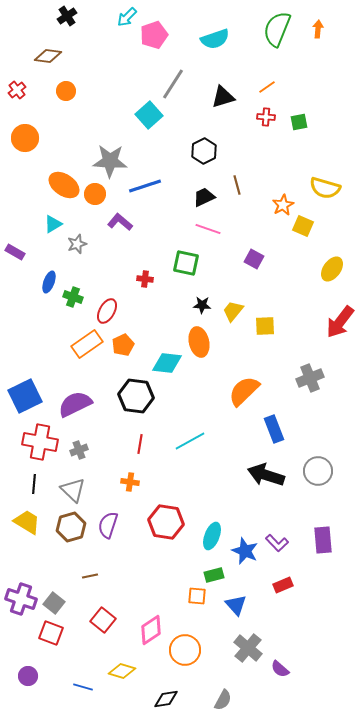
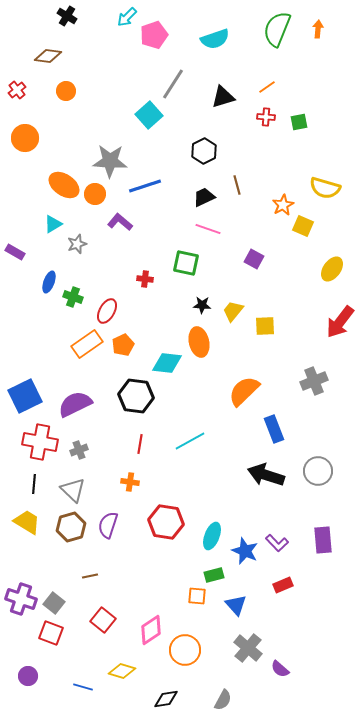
black cross at (67, 16): rotated 24 degrees counterclockwise
gray cross at (310, 378): moved 4 px right, 3 px down
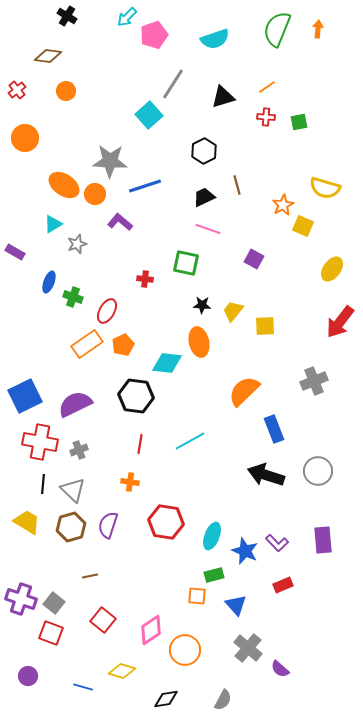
black line at (34, 484): moved 9 px right
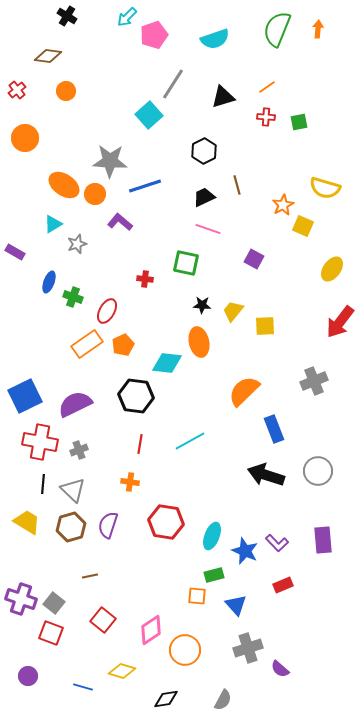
gray cross at (248, 648): rotated 32 degrees clockwise
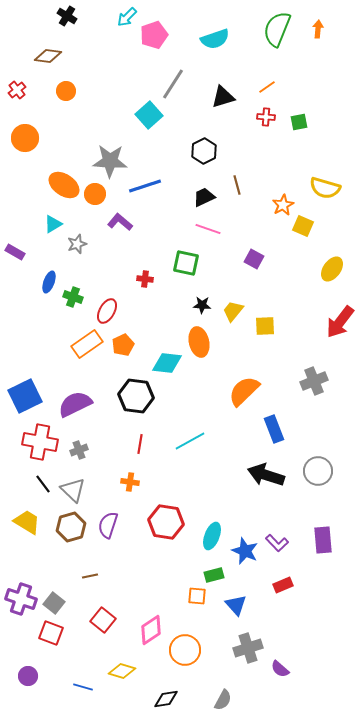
black line at (43, 484): rotated 42 degrees counterclockwise
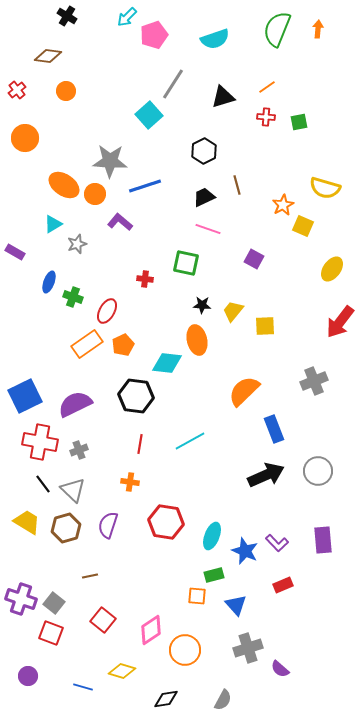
orange ellipse at (199, 342): moved 2 px left, 2 px up
black arrow at (266, 475): rotated 138 degrees clockwise
brown hexagon at (71, 527): moved 5 px left, 1 px down
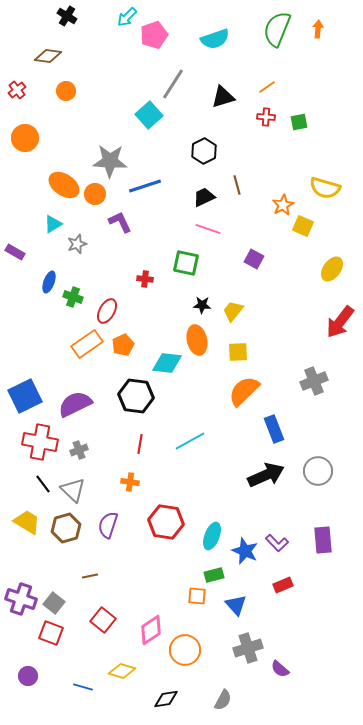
purple L-shape at (120, 222): rotated 25 degrees clockwise
yellow square at (265, 326): moved 27 px left, 26 px down
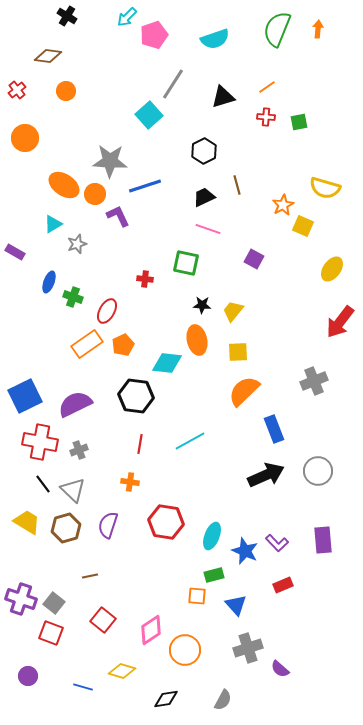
purple L-shape at (120, 222): moved 2 px left, 6 px up
